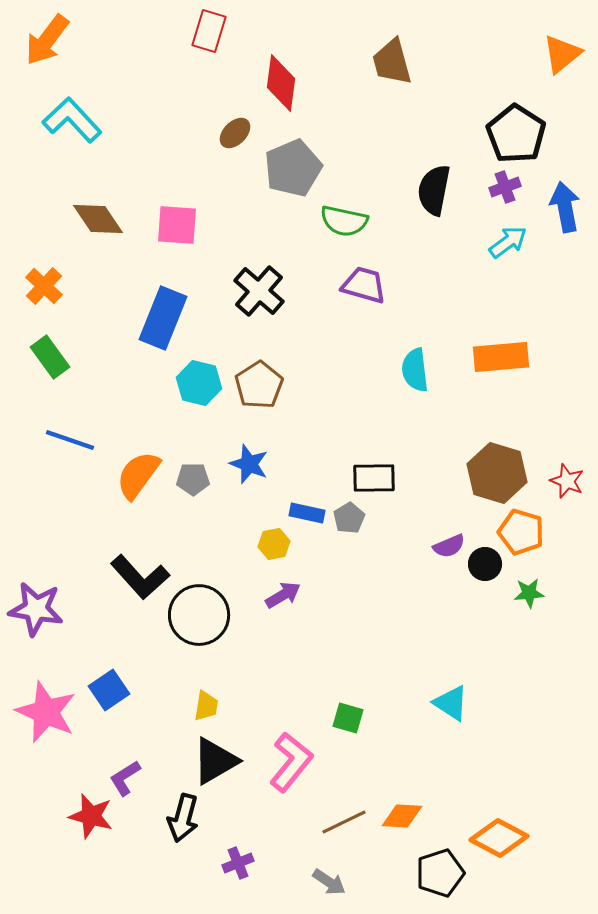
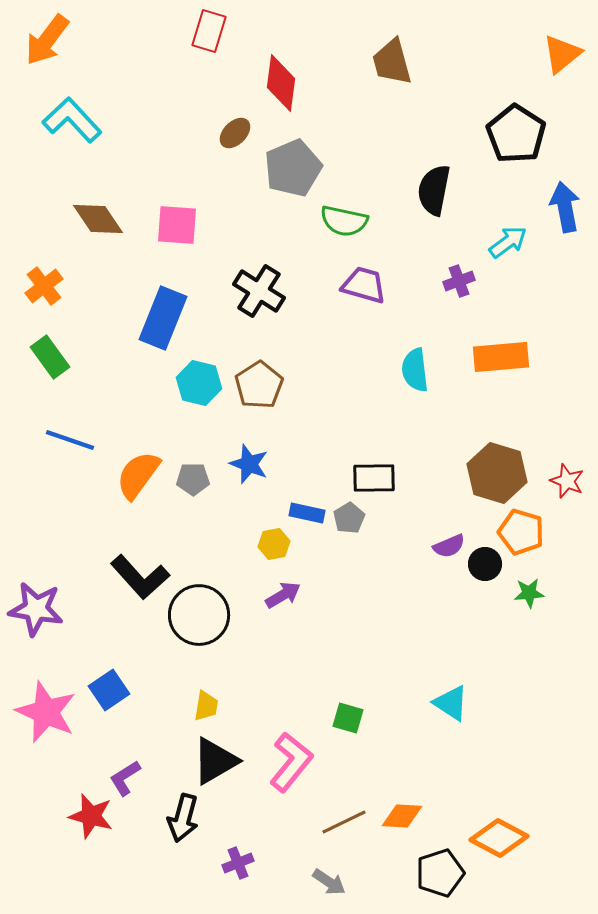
purple cross at (505, 187): moved 46 px left, 94 px down
orange cross at (44, 286): rotated 9 degrees clockwise
black cross at (259, 291): rotated 9 degrees counterclockwise
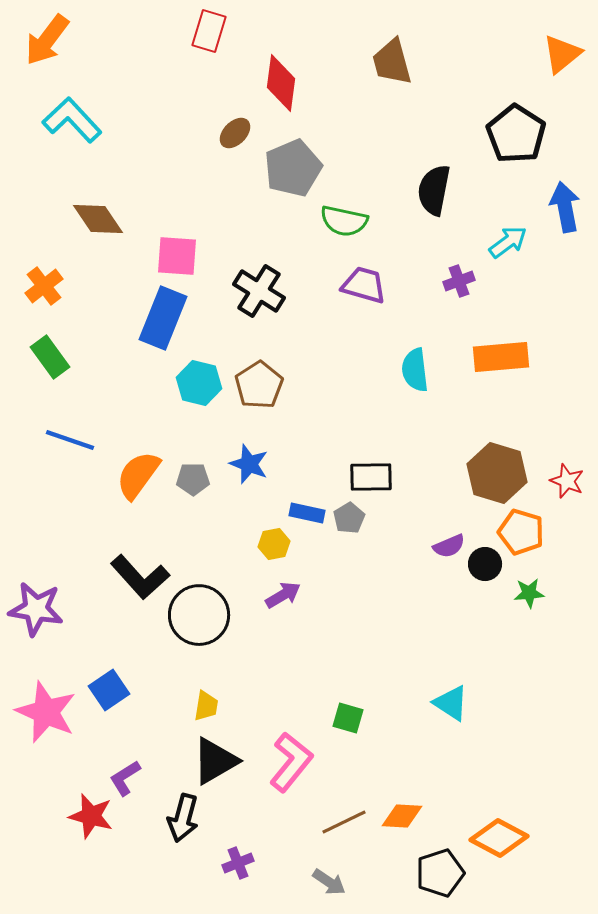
pink square at (177, 225): moved 31 px down
black rectangle at (374, 478): moved 3 px left, 1 px up
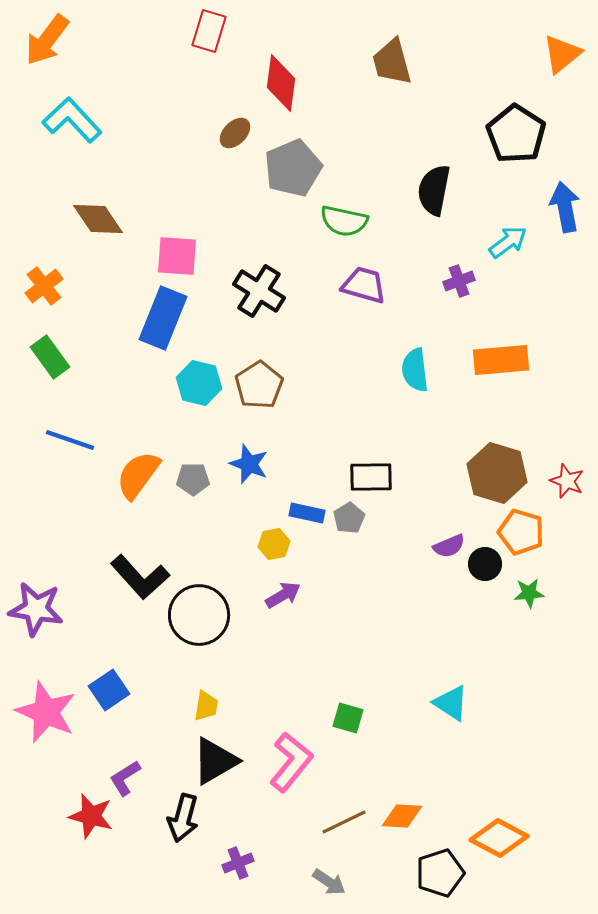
orange rectangle at (501, 357): moved 3 px down
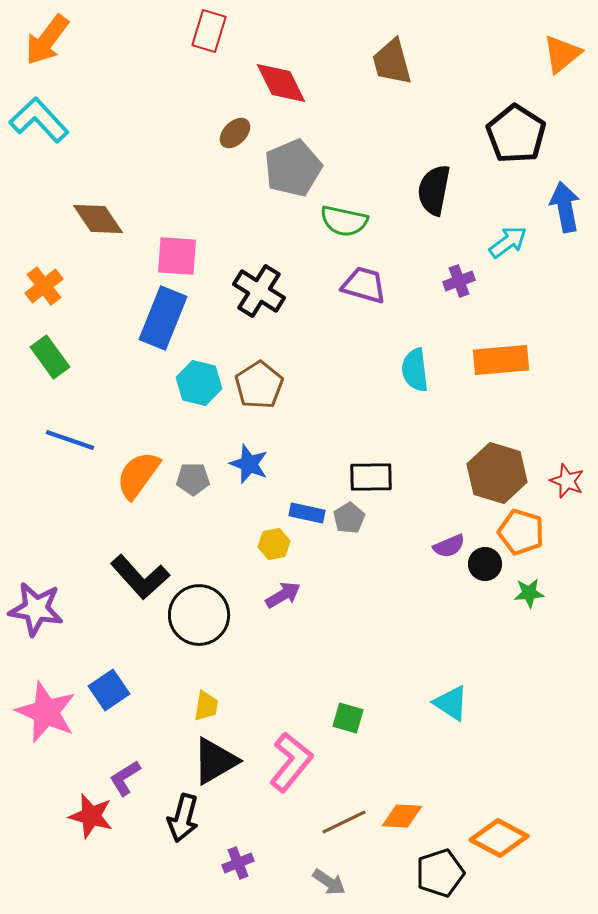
red diamond at (281, 83): rotated 34 degrees counterclockwise
cyan L-shape at (72, 120): moved 33 px left
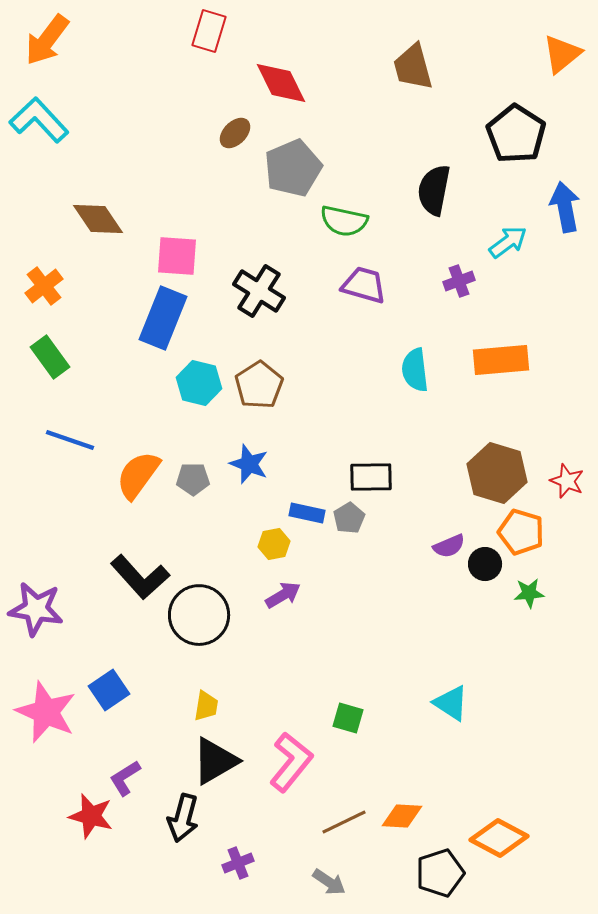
brown trapezoid at (392, 62): moved 21 px right, 5 px down
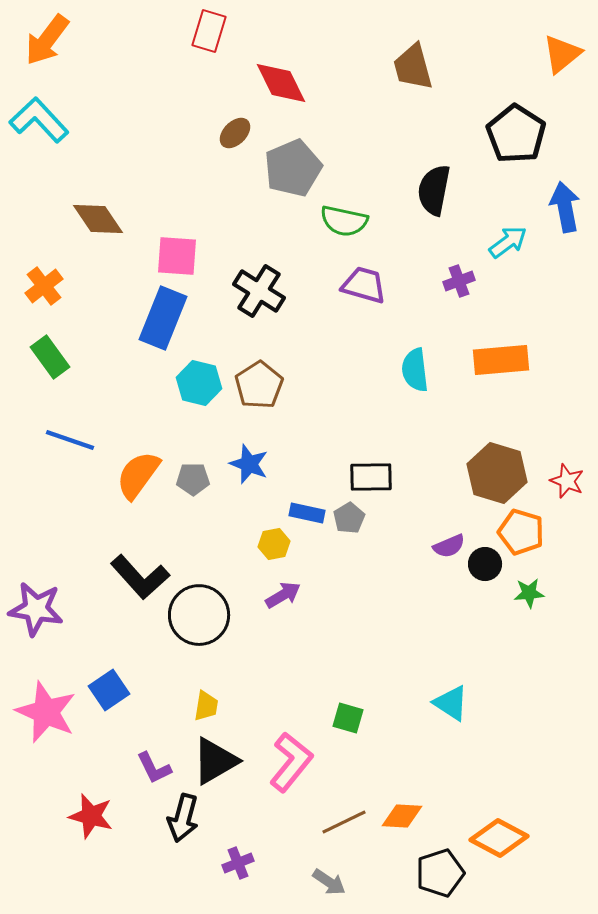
purple L-shape at (125, 778): moved 29 px right, 10 px up; rotated 84 degrees counterclockwise
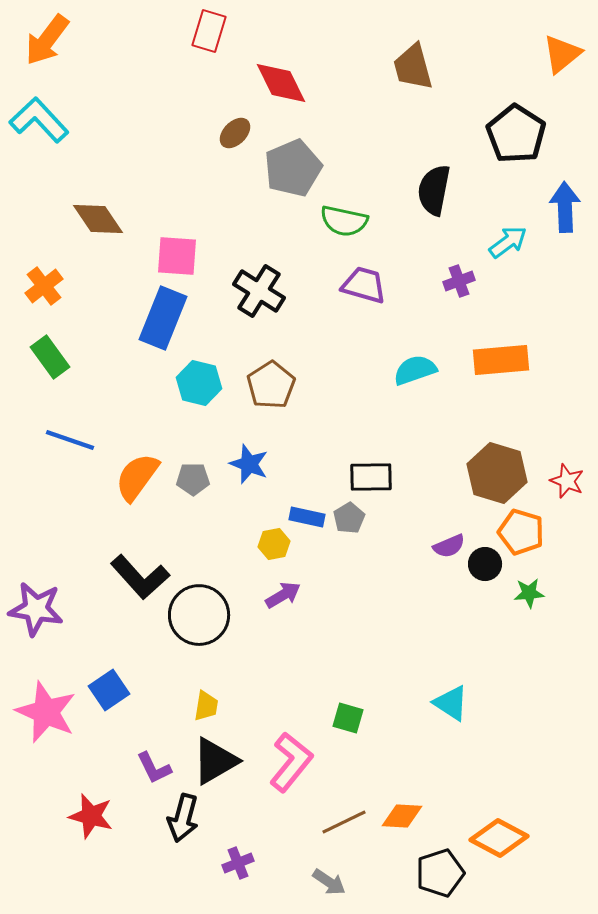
blue arrow at (565, 207): rotated 9 degrees clockwise
cyan semicircle at (415, 370): rotated 78 degrees clockwise
brown pentagon at (259, 385): moved 12 px right
orange semicircle at (138, 475): moved 1 px left, 2 px down
blue rectangle at (307, 513): moved 4 px down
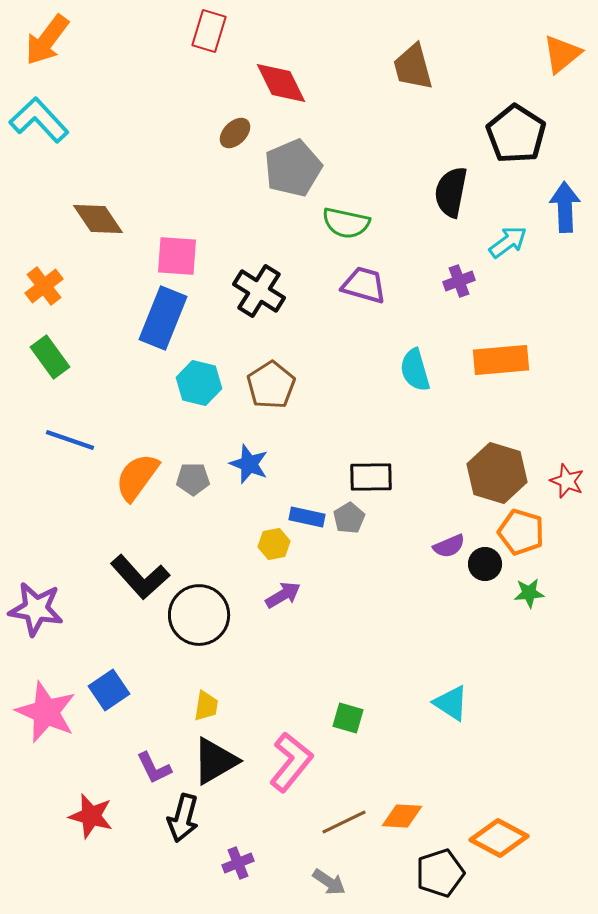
black semicircle at (434, 190): moved 17 px right, 2 px down
green semicircle at (344, 221): moved 2 px right, 2 px down
cyan semicircle at (415, 370): rotated 87 degrees counterclockwise
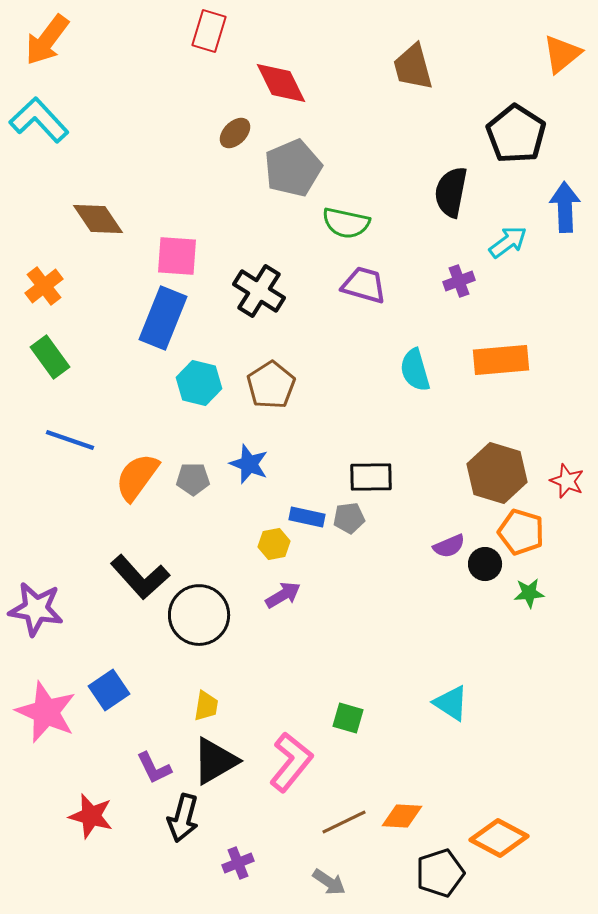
gray pentagon at (349, 518): rotated 24 degrees clockwise
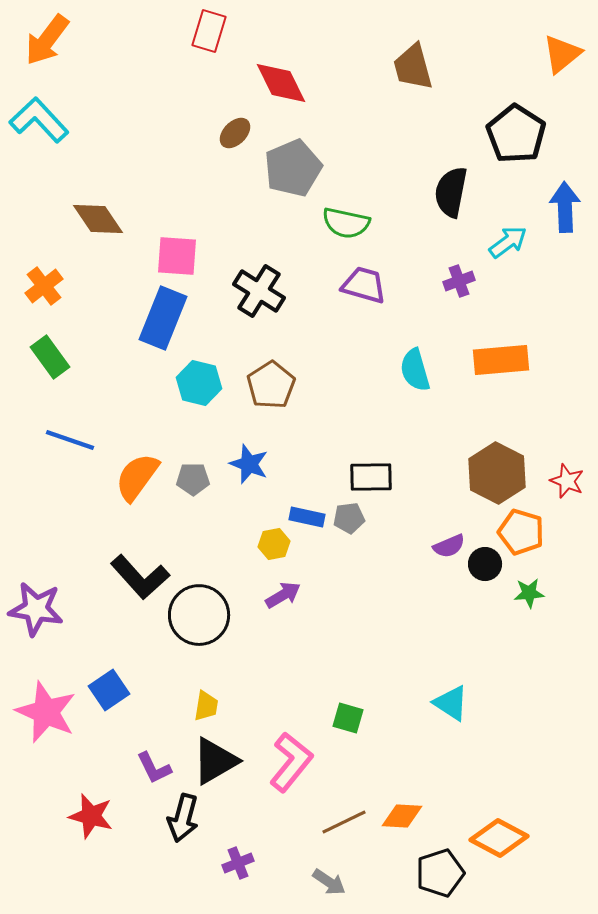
brown hexagon at (497, 473): rotated 10 degrees clockwise
